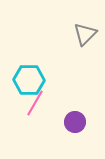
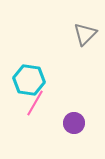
cyan hexagon: rotated 8 degrees clockwise
purple circle: moved 1 px left, 1 px down
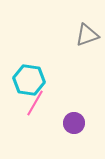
gray triangle: moved 2 px right, 1 px down; rotated 25 degrees clockwise
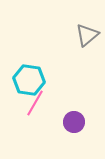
gray triangle: rotated 20 degrees counterclockwise
purple circle: moved 1 px up
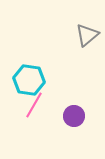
pink line: moved 1 px left, 2 px down
purple circle: moved 6 px up
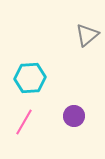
cyan hexagon: moved 1 px right, 2 px up; rotated 12 degrees counterclockwise
pink line: moved 10 px left, 17 px down
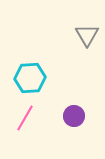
gray triangle: rotated 20 degrees counterclockwise
pink line: moved 1 px right, 4 px up
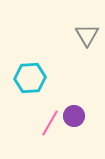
pink line: moved 25 px right, 5 px down
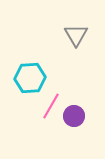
gray triangle: moved 11 px left
pink line: moved 1 px right, 17 px up
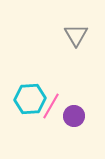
cyan hexagon: moved 21 px down
